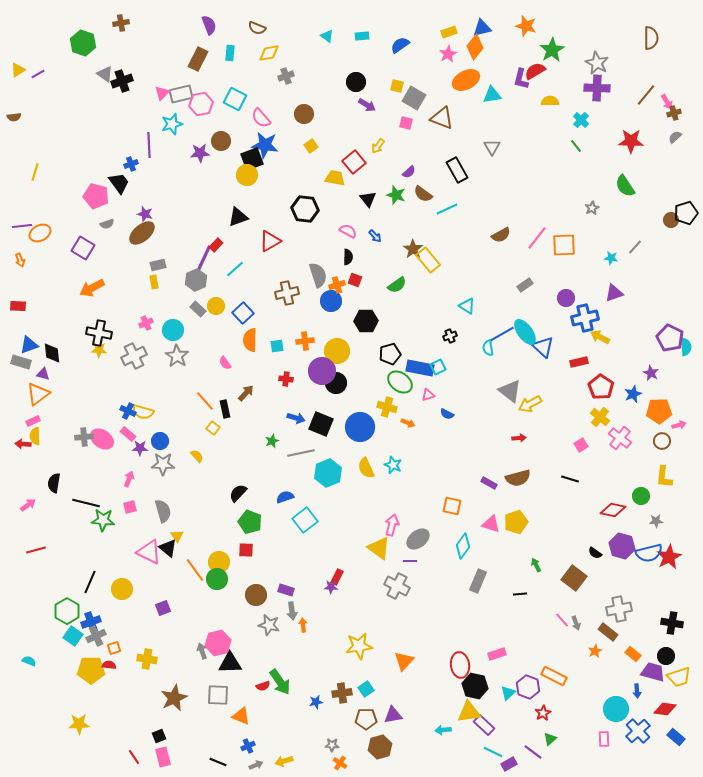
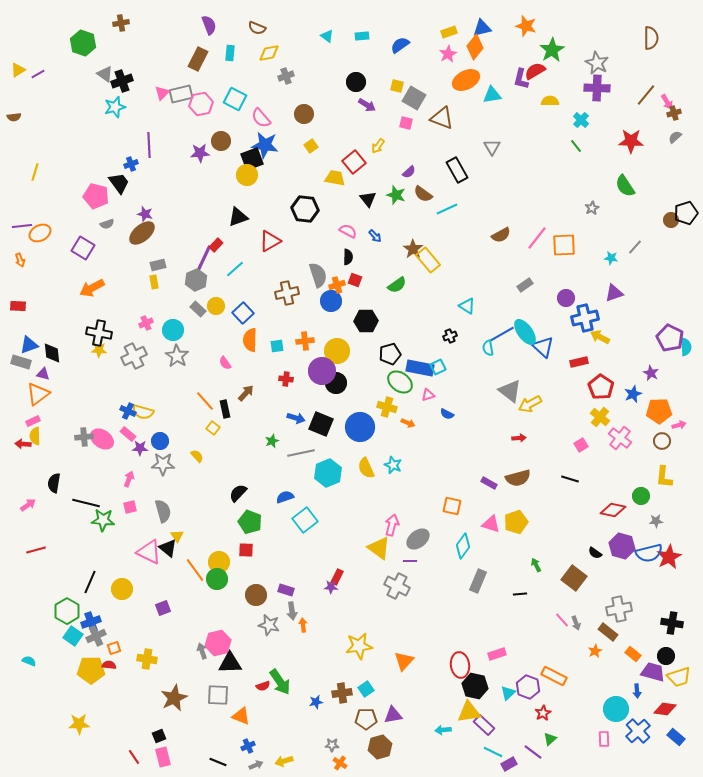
cyan star at (172, 124): moved 57 px left, 17 px up
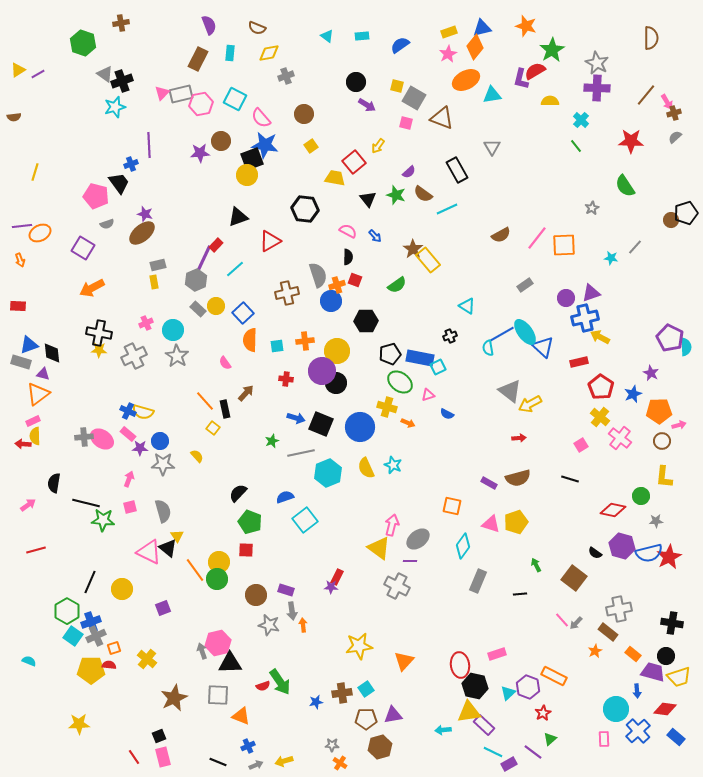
purple triangle at (614, 293): moved 23 px left
blue rectangle at (420, 368): moved 10 px up
gray arrow at (576, 623): rotated 64 degrees clockwise
yellow cross at (147, 659): rotated 30 degrees clockwise
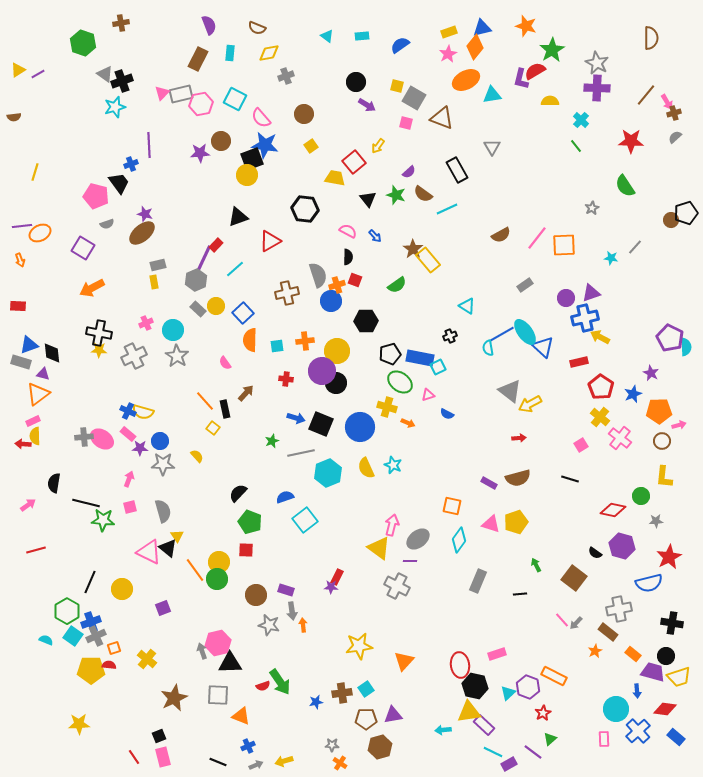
cyan diamond at (463, 546): moved 4 px left, 6 px up
blue semicircle at (649, 553): moved 30 px down
cyan semicircle at (29, 661): moved 17 px right, 21 px up
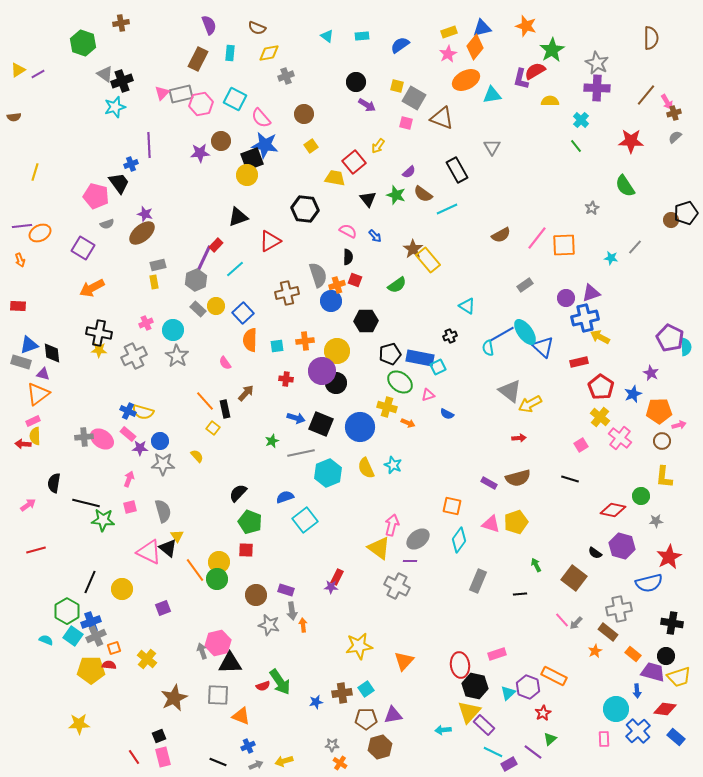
yellow triangle at (469, 712): rotated 40 degrees counterclockwise
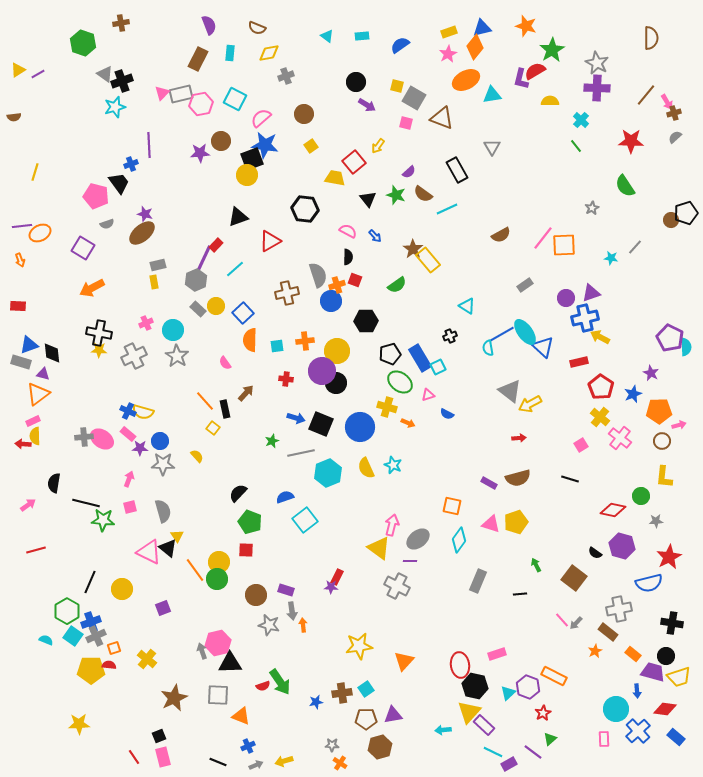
pink semicircle at (261, 118): rotated 90 degrees clockwise
pink line at (537, 238): moved 6 px right
blue rectangle at (420, 358): rotated 48 degrees clockwise
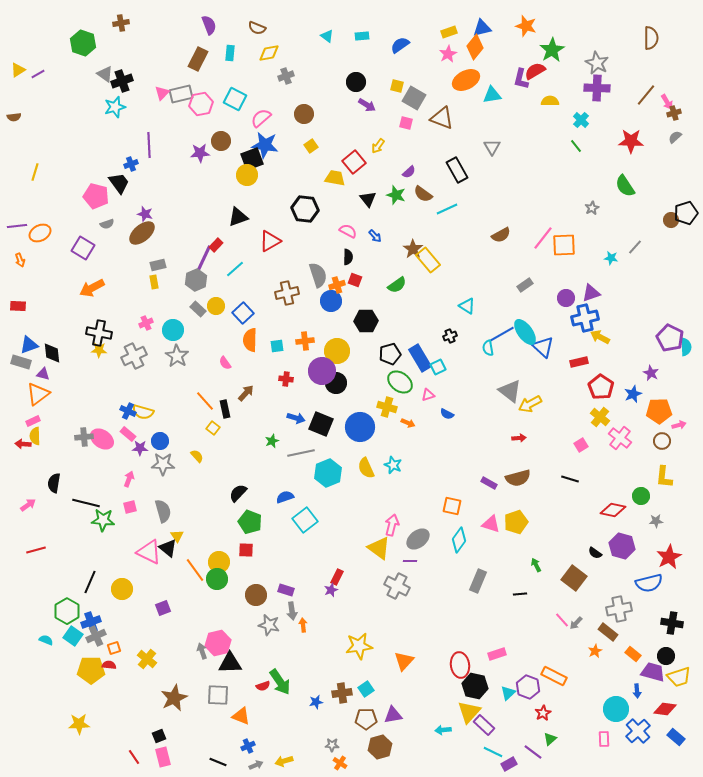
purple line at (22, 226): moved 5 px left
purple star at (331, 587): moved 3 px down; rotated 24 degrees counterclockwise
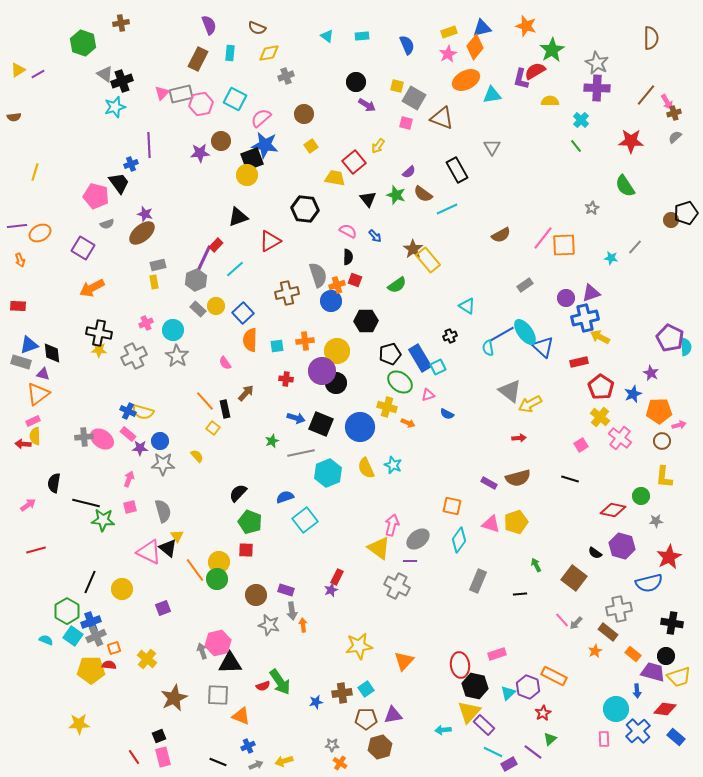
blue semicircle at (400, 45): moved 7 px right; rotated 102 degrees clockwise
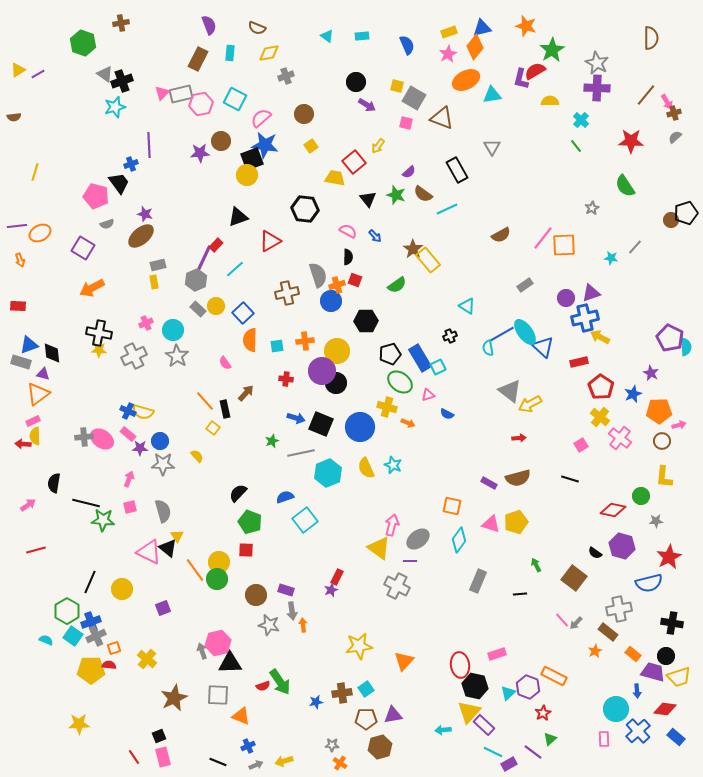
brown ellipse at (142, 233): moved 1 px left, 3 px down
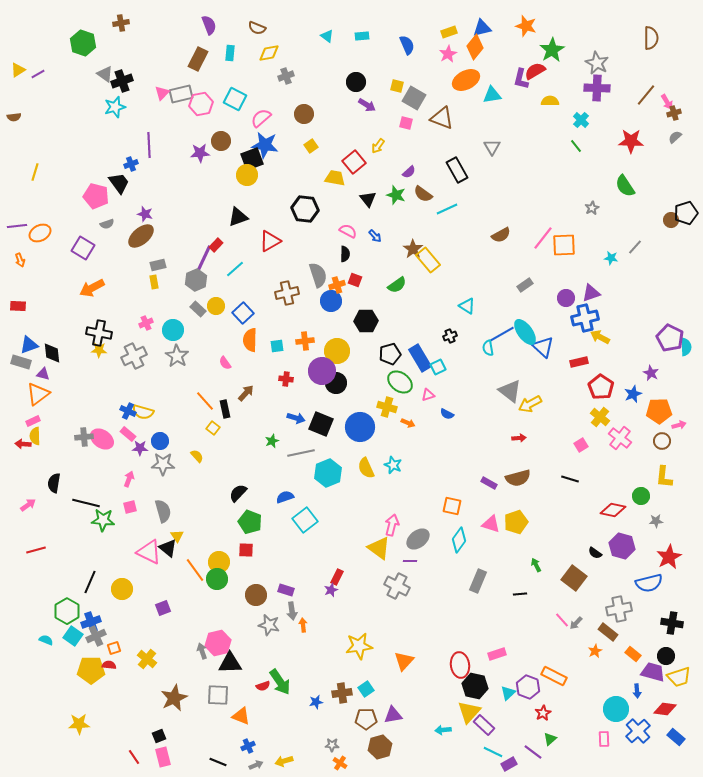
black semicircle at (348, 257): moved 3 px left, 3 px up
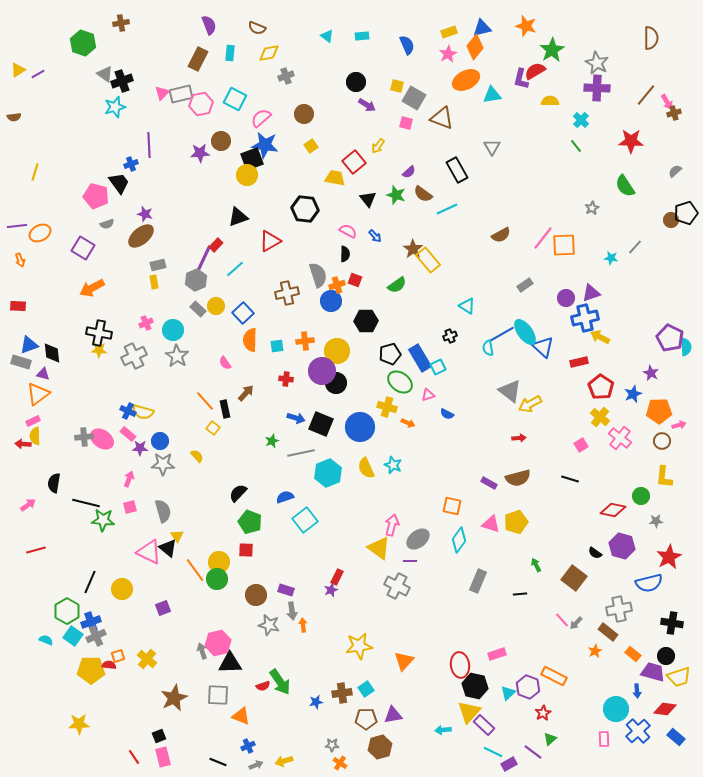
gray semicircle at (675, 137): moved 34 px down
orange square at (114, 648): moved 4 px right, 8 px down
